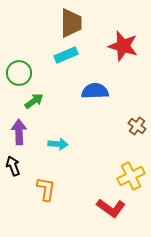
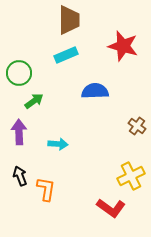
brown trapezoid: moved 2 px left, 3 px up
black arrow: moved 7 px right, 10 px down
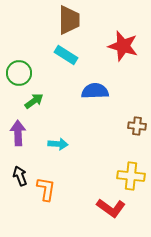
cyan rectangle: rotated 55 degrees clockwise
brown cross: rotated 30 degrees counterclockwise
purple arrow: moved 1 px left, 1 px down
yellow cross: rotated 32 degrees clockwise
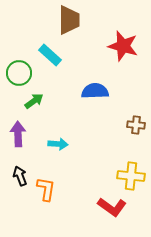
cyan rectangle: moved 16 px left; rotated 10 degrees clockwise
brown cross: moved 1 px left, 1 px up
purple arrow: moved 1 px down
red L-shape: moved 1 px right, 1 px up
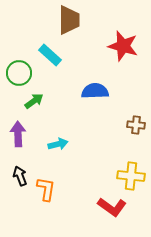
cyan arrow: rotated 18 degrees counterclockwise
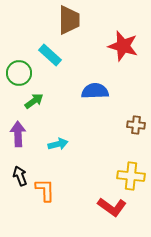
orange L-shape: moved 1 px left, 1 px down; rotated 10 degrees counterclockwise
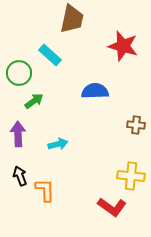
brown trapezoid: moved 3 px right, 1 px up; rotated 12 degrees clockwise
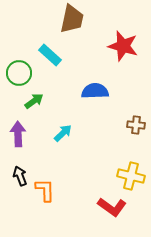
cyan arrow: moved 5 px right, 11 px up; rotated 30 degrees counterclockwise
yellow cross: rotated 8 degrees clockwise
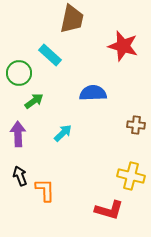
blue semicircle: moved 2 px left, 2 px down
red L-shape: moved 3 px left, 3 px down; rotated 20 degrees counterclockwise
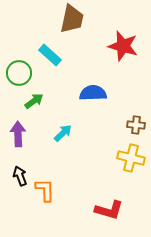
yellow cross: moved 18 px up
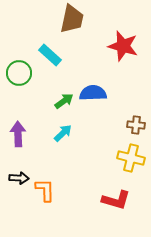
green arrow: moved 30 px right
black arrow: moved 1 px left, 2 px down; rotated 114 degrees clockwise
red L-shape: moved 7 px right, 10 px up
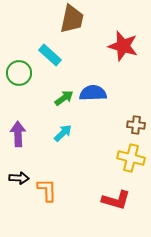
green arrow: moved 3 px up
orange L-shape: moved 2 px right
